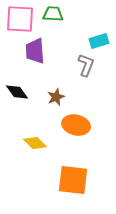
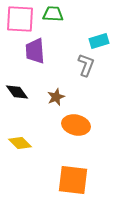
yellow diamond: moved 15 px left
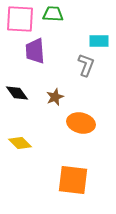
cyan rectangle: rotated 18 degrees clockwise
black diamond: moved 1 px down
brown star: moved 1 px left
orange ellipse: moved 5 px right, 2 px up
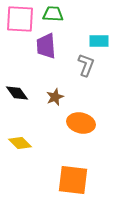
purple trapezoid: moved 11 px right, 5 px up
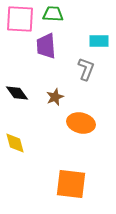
gray L-shape: moved 4 px down
yellow diamond: moved 5 px left; rotated 30 degrees clockwise
orange square: moved 2 px left, 4 px down
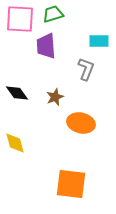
green trapezoid: rotated 20 degrees counterclockwise
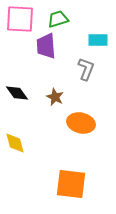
green trapezoid: moved 5 px right, 5 px down
cyan rectangle: moved 1 px left, 1 px up
brown star: rotated 24 degrees counterclockwise
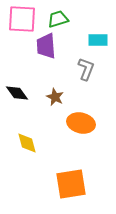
pink square: moved 2 px right
yellow diamond: moved 12 px right
orange square: rotated 16 degrees counterclockwise
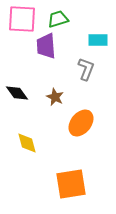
orange ellipse: rotated 64 degrees counterclockwise
